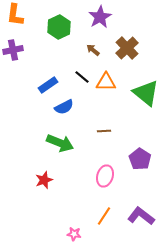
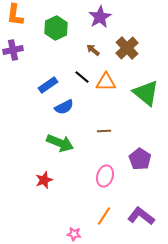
green hexagon: moved 3 px left, 1 px down
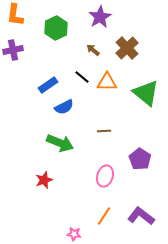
orange triangle: moved 1 px right
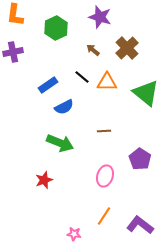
purple star: rotated 25 degrees counterclockwise
purple cross: moved 2 px down
purple L-shape: moved 1 px left, 9 px down
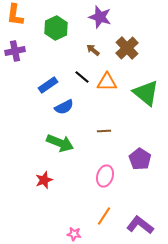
purple cross: moved 2 px right, 1 px up
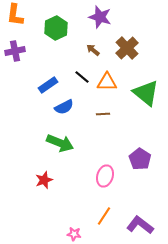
brown line: moved 1 px left, 17 px up
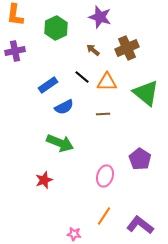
brown cross: rotated 20 degrees clockwise
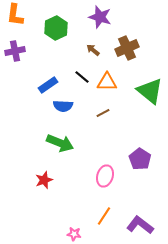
green triangle: moved 4 px right, 2 px up
blue semicircle: moved 1 px left, 1 px up; rotated 30 degrees clockwise
brown line: moved 1 px up; rotated 24 degrees counterclockwise
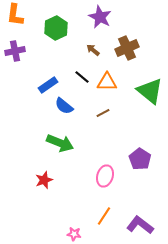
purple star: rotated 10 degrees clockwise
blue semicircle: moved 1 px right; rotated 36 degrees clockwise
